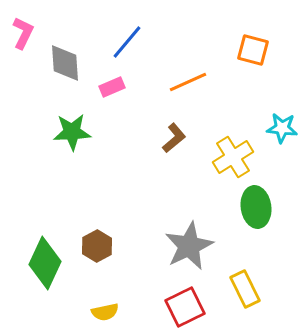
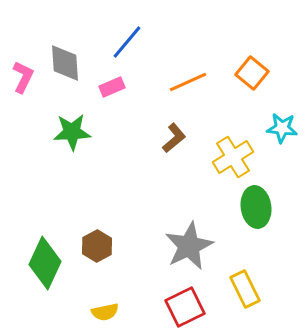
pink L-shape: moved 44 px down
orange square: moved 1 px left, 23 px down; rotated 24 degrees clockwise
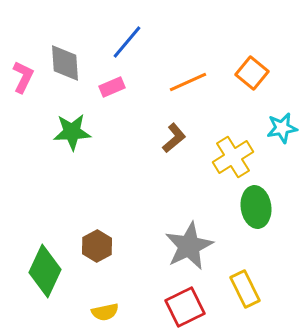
cyan star: rotated 16 degrees counterclockwise
green diamond: moved 8 px down
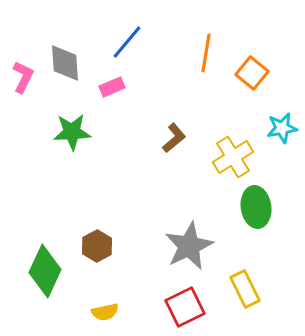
orange line: moved 18 px right, 29 px up; rotated 57 degrees counterclockwise
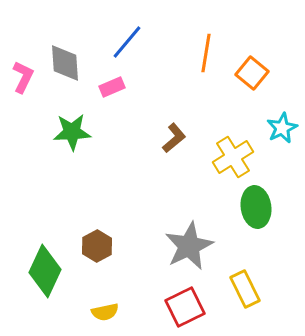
cyan star: rotated 16 degrees counterclockwise
